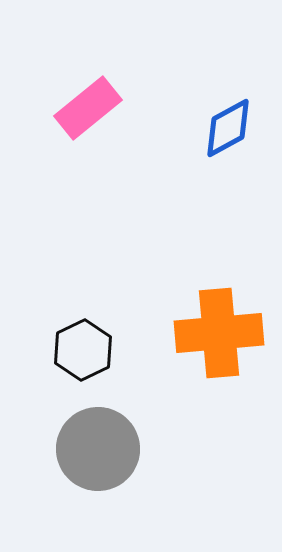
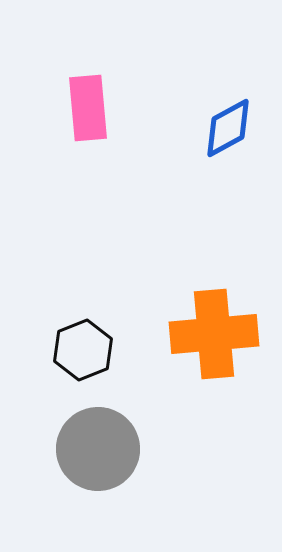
pink rectangle: rotated 56 degrees counterclockwise
orange cross: moved 5 px left, 1 px down
black hexagon: rotated 4 degrees clockwise
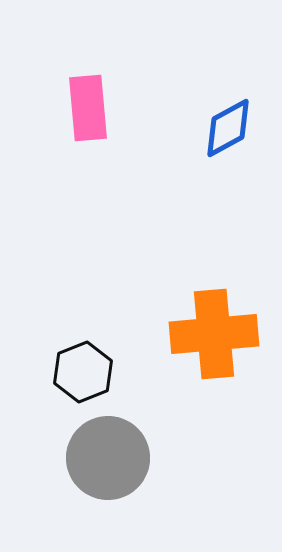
black hexagon: moved 22 px down
gray circle: moved 10 px right, 9 px down
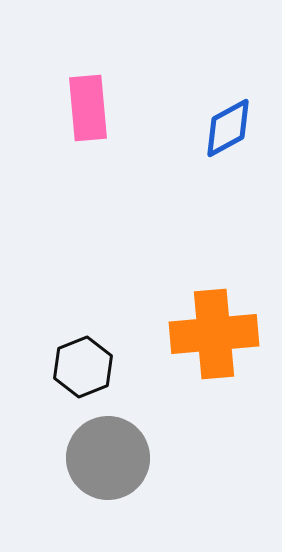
black hexagon: moved 5 px up
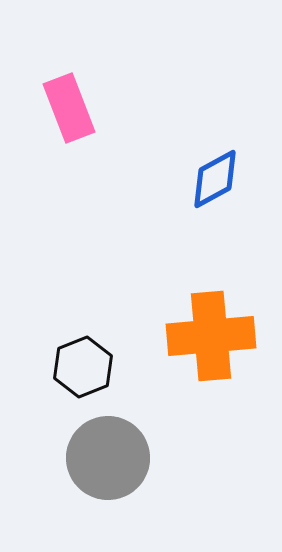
pink rectangle: moved 19 px left; rotated 16 degrees counterclockwise
blue diamond: moved 13 px left, 51 px down
orange cross: moved 3 px left, 2 px down
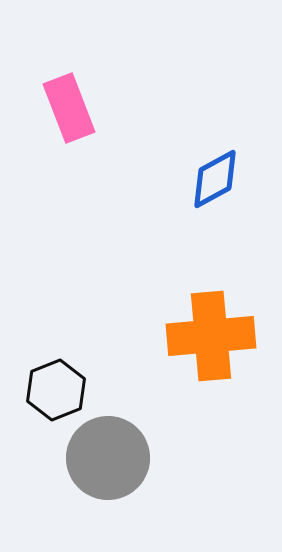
black hexagon: moved 27 px left, 23 px down
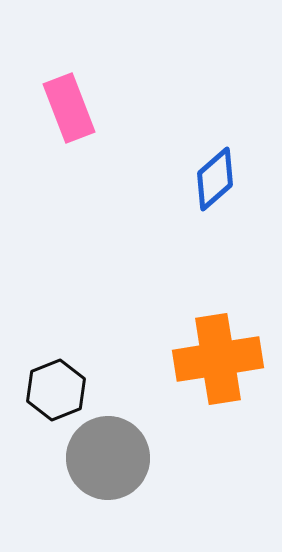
blue diamond: rotated 12 degrees counterclockwise
orange cross: moved 7 px right, 23 px down; rotated 4 degrees counterclockwise
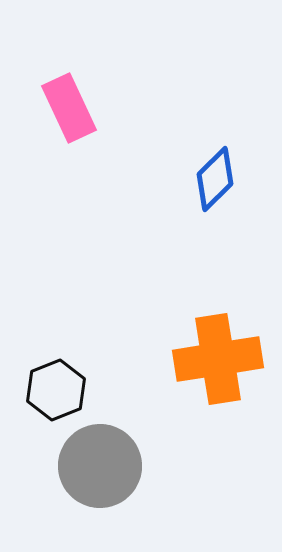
pink rectangle: rotated 4 degrees counterclockwise
blue diamond: rotated 4 degrees counterclockwise
gray circle: moved 8 px left, 8 px down
